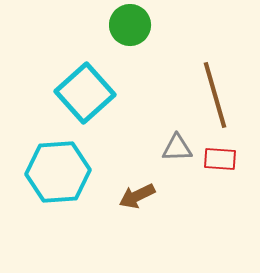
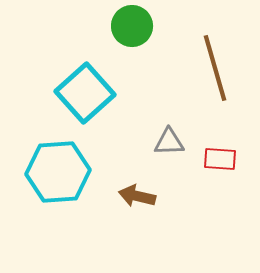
green circle: moved 2 px right, 1 px down
brown line: moved 27 px up
gray triangle: moved 8 px left, 6 px up
brown arrow: rotated 39 degrees clockwise
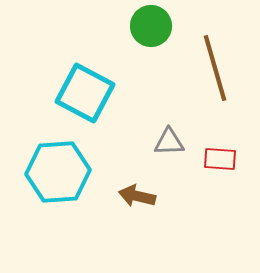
green circle: moved 19 px right
cyan square: rotated 20 degrees counterclockwise
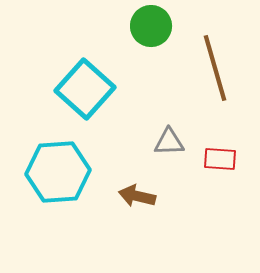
cyan square: moved 4 px up; rotated 14 degrees clockwise
